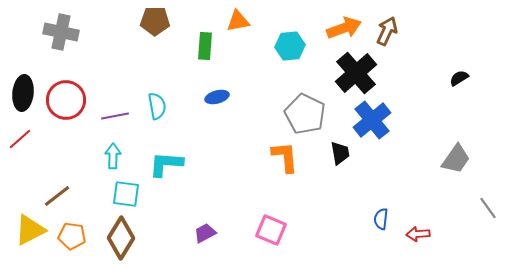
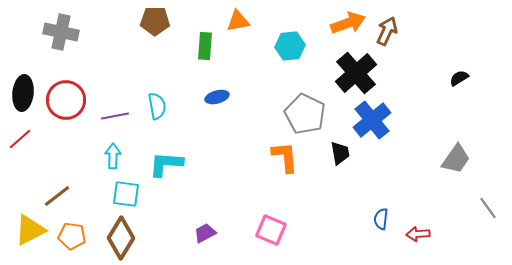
orange arrow: moved 4 px right, 5 px up
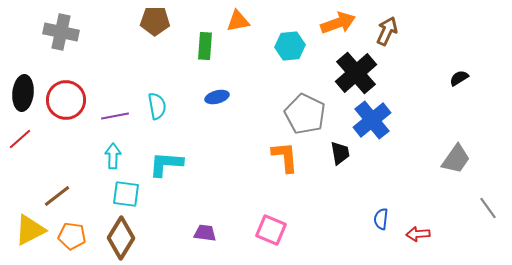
orange arrow: moved 10 px left
purple trapezoid: rotated 35 degrees clockwise
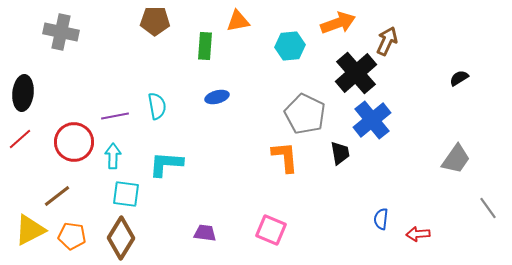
brown arrow: moved 10 px down
red circle: moved 8 px right, 42 px down
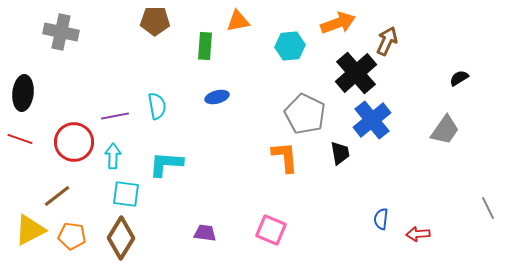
red line: rotated 60 degrees clockwise
gray trapezoid: moved 11 px left, 29 px up
gray line: rotated 10 degrees clockwise
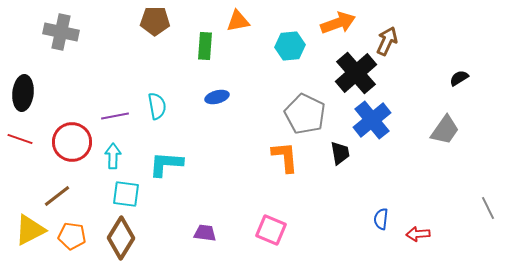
red circle: moved 2 px left
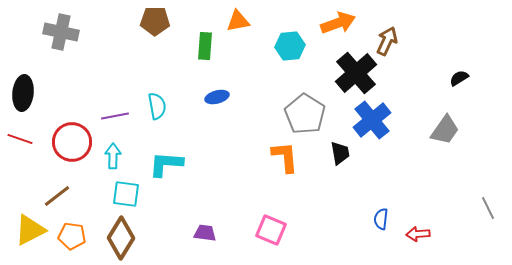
gray pentagon: rotated 6 degrees clockwise
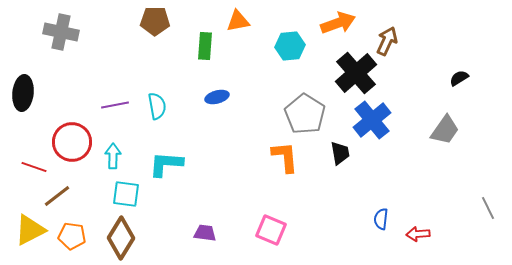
purple line: moved 11 px up
red line: moved 14 px right, 28 px down
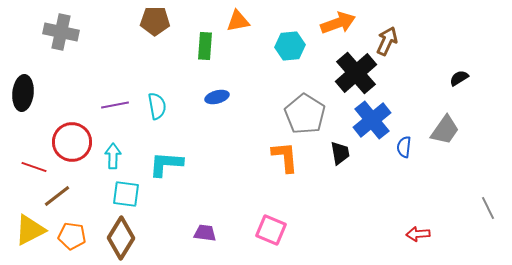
blue semicircle: moved 23 px right, 72 px up
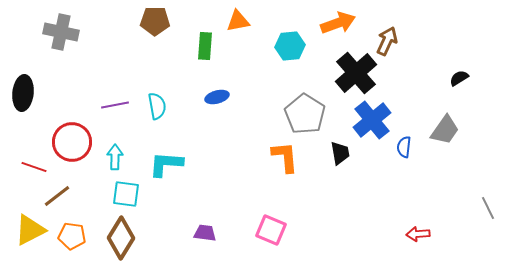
cyan arrow: moved 2 px right, 1 px down
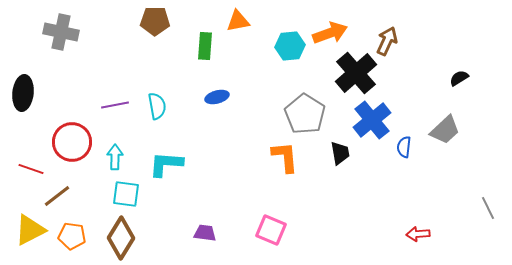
orange arrow: moved 8 px left, 10 px down
gray trapezoid: rotated 12 degrees clockwise
red line: moved 3 px left, 2 px down
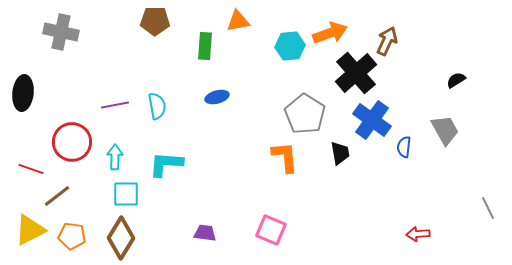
black semicircle: moved 3 px left, 2 px down
blue cross: rotated 15 degrees counterclockwise
gray trapezoid: rotated 76 degrees counterclockwise
cyan square: rotated 8 degrees counterclockwise
